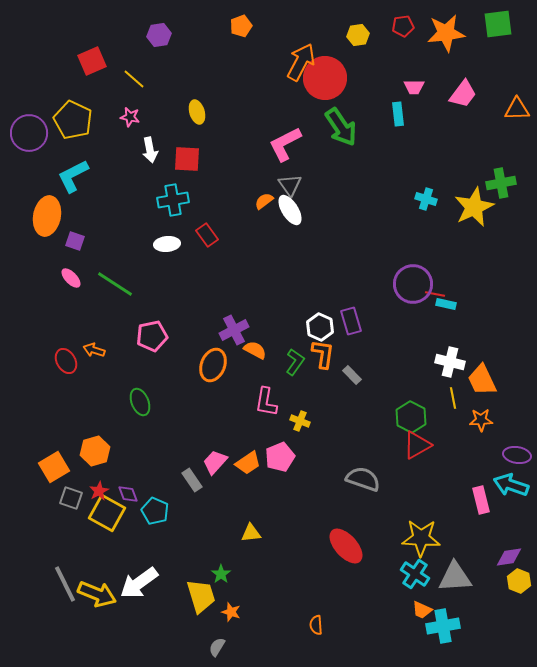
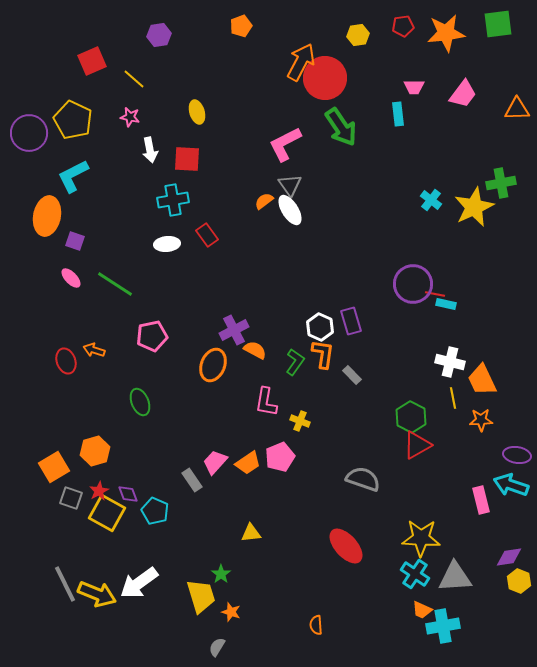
cyan cross at (426, 199): moved 5 px right, 1 px down; rotated 20 degrees clockwise
red ellipse at (66, 361): rotated 10 degrees clockwise
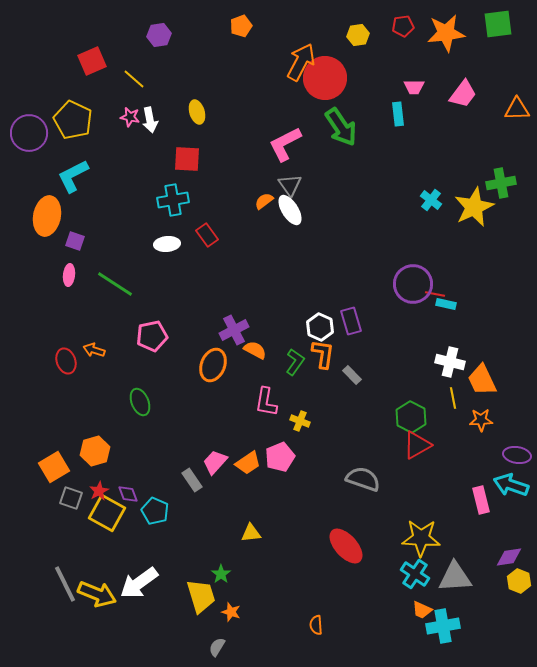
white arrow at (150, 150): moved 30 px up
pink ellipse at (71, 278): moved 2 px left, 3 px up; rotated 50 degrees clockwise
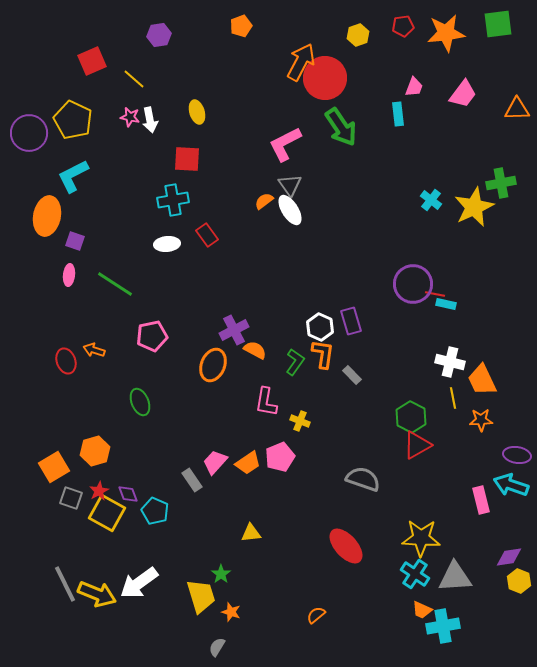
yellow hexagon at (358, 35): rotated 10 degrees counterclockwise
pink trapezoid at (414, 87): rotated 70 degrees counterclockwise
orange semicircle at (316, 625): moved 10 px up; rotated 54 degrees clockwise
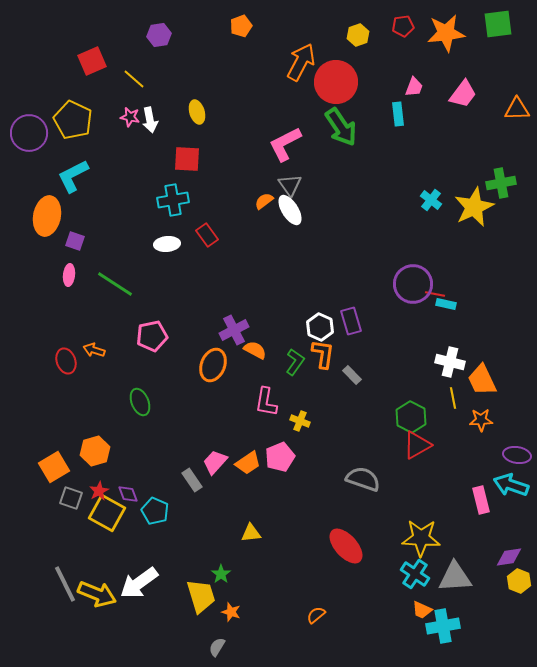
red circle at (325, 78): moved 11 px right, 4 px down
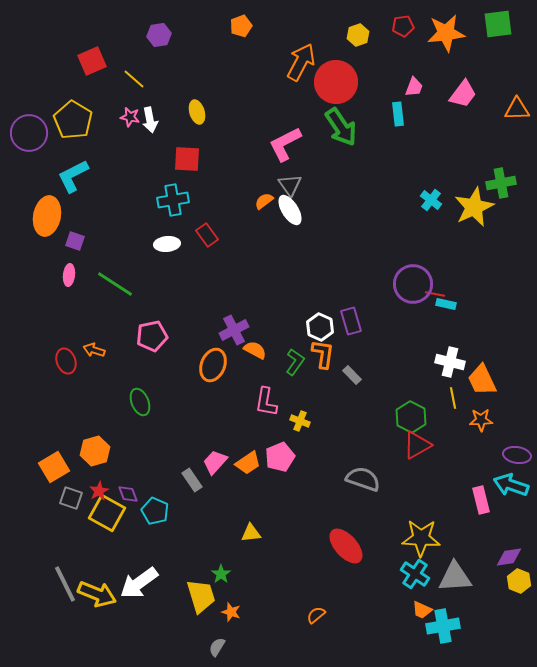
yellow pentagon at (73, 120): rotated 6 degrees clockwise
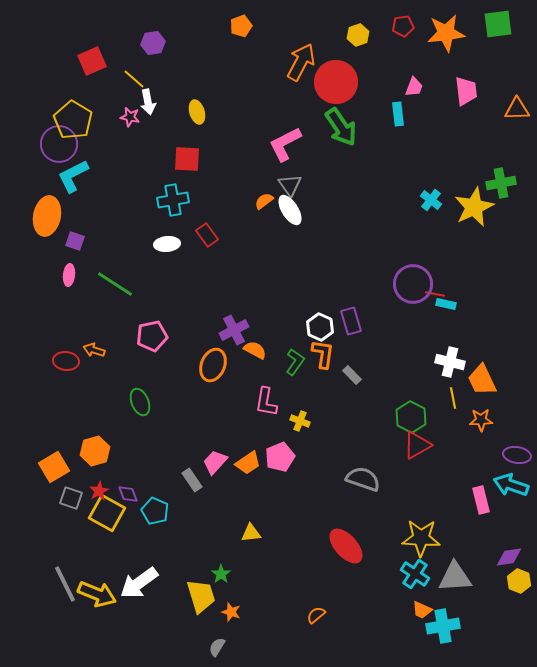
purple hexagon at (159, 35): moved 6 px left, 8 px down
pink trapezoid at (463, 94): moved 3 px right, 3 px up; rotated 44 degrees counterclockwise
white arrow at (150, 120): moved 2 px left, 18 px up
purple circle at (29, 133): moved 30 px right, 11 px down
red ellipse at (66, 361): rotated 65 degrees counterclockwise
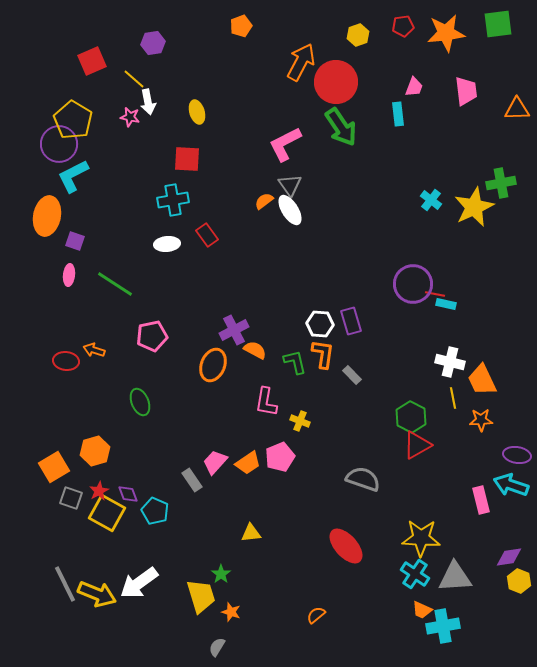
white hexagon at (320, 327): moved 3 px up; rotated 20 degrees counterclockwise
green L-shape at (295, 362): rotated 48 degrees counterclockwise
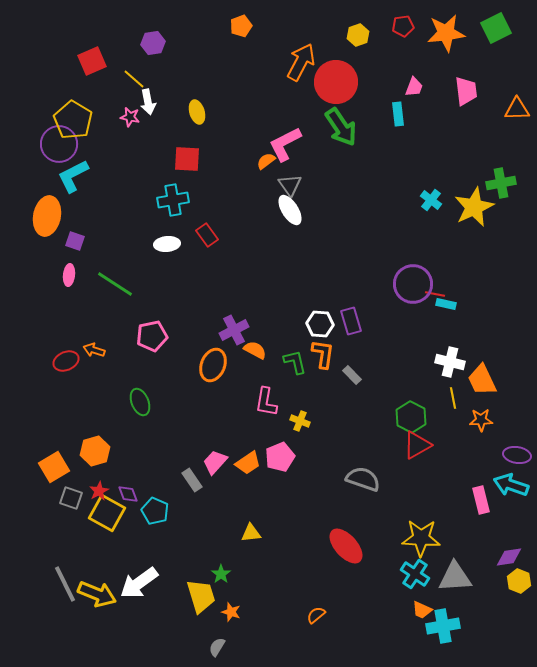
green square at (498, 24): moved 2 px left, 4 px down; rotated 20 degrees counterclockwise
orange semicircle at (264, 201): moved 2 px right, 40 px up
red ellipse at (66, 361): rotated 30 degrees counterclockwise
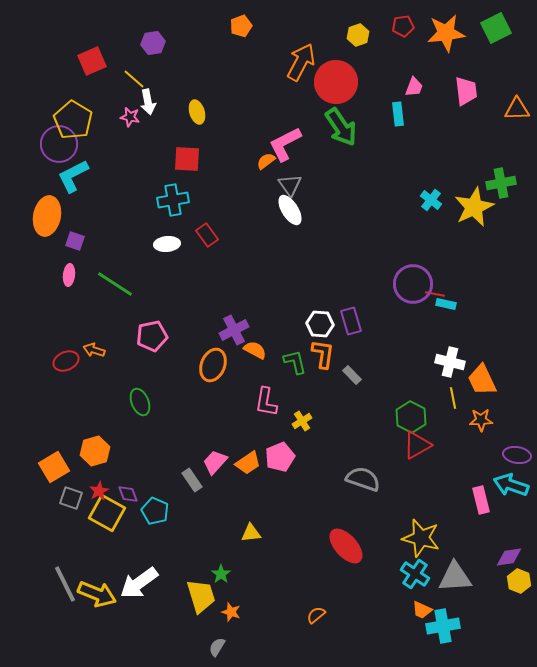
yellow cross at (300, 421): moved 2 px right; rotated 36 degrees clockwise
yellow star at (421, 538): rotated 12 degrees clockwise
